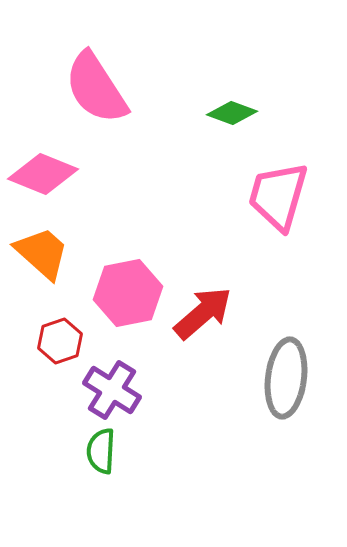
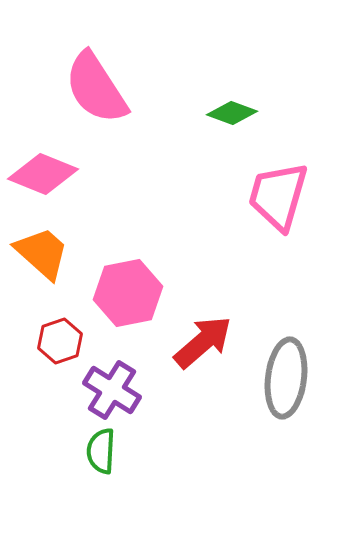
red arrow: moved 29 px down
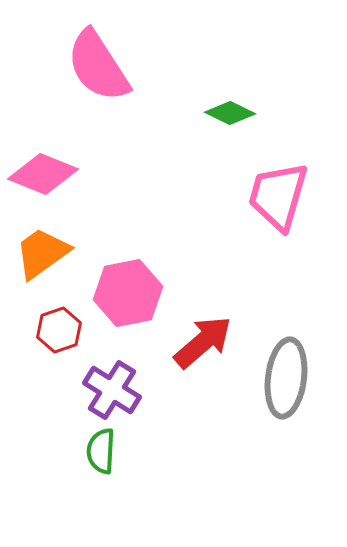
pink semicircle: moved 2 px right, 22 px up
green diamond: moved 2 px left; rotated 6 degrees clockwise
orange trapezoid: rotated 78 degrees counterclockwise
red hexagon: moved 1 px left, 11 px up
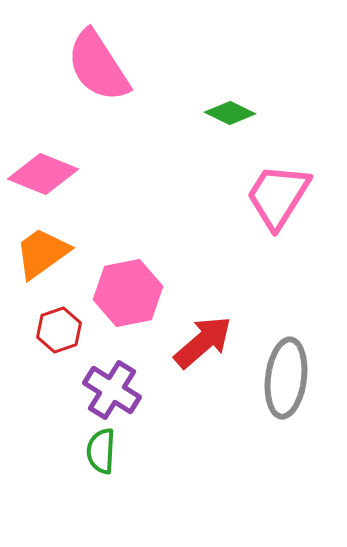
pink trapezoid: rotated 16 degrees clockwise
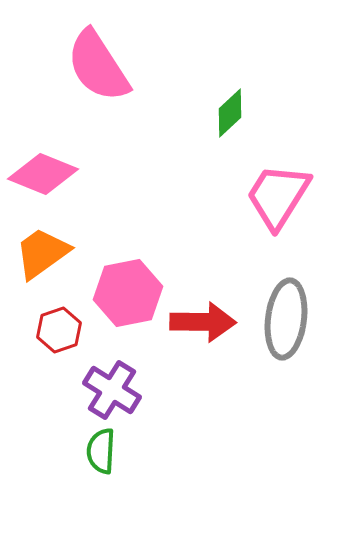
green diamond: rotated 69 degrees counterclockwise
red arrow: moved 20 px up; rotated 42 degrees clockwise
gray ellipse: moved 59 px up
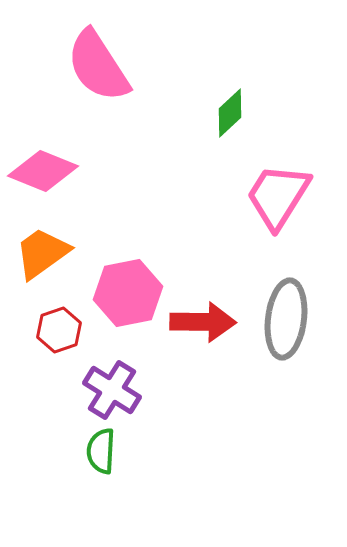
pink diamond: moved 3 px up
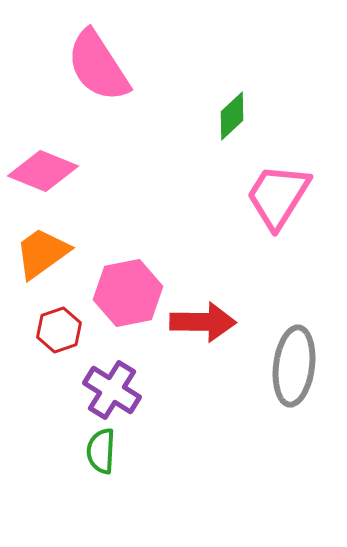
green diamond: moved 2 px right, 3 px down
gray ellipse: moved 8 px right, 47 px down
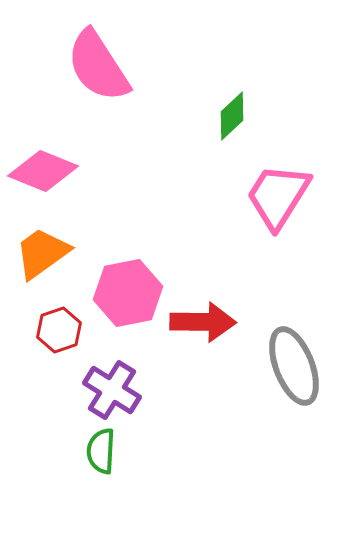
gray ellipse: rotated 28 degrees counterclockwise
